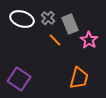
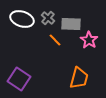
gray rectangle: moved 1 px right; rotated 66 degrees counterclockwise
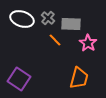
pink star: moved 1 px left, 3 px down
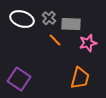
gray cross: moved 1 px right
pink star: rotated 24 degrees clockwise
orange trapezoid: moved 1 px right
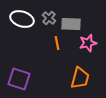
orange line: moved 2 px right, 3 px down; rotated 32 degrees clockwise
purple square: rotated 15 degrees counterclockwise
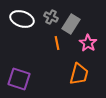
gray cross: moved 2 px right, 1 px up; rotated 16 degrees counterclockwise
gray rectangle: rotated 60 degrees counterclockwise
pink star: rotated 24 degrees counterclockwise
orange trapezoid: moved 1 px left, 4 px up
